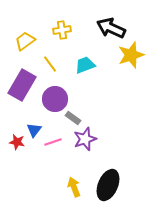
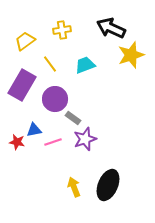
blue triangle: rotated 42 degrees clockwise
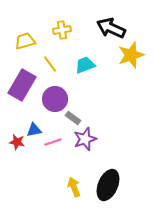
yellow trapezoid: rotated 20 degrees clockwise
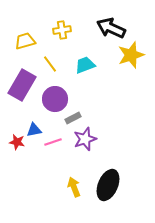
gray rectangle: rotated 63 degrees counterclockwise
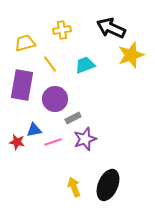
yellow trapezoid: moved 2 px down
purple rectangle: rotated 20 degrees counterclockwise
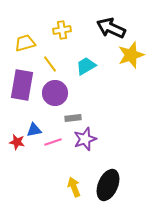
cyan trapezoid: moved 1 px right, 1 px down; rotated 10 degrees counterclockwise
purple circle: moved 6 px up
gray rectangle: rotated 21 degrees clockwise
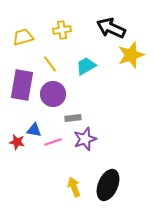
yellow trapezoid: moved 2 px left, 6 px up
purple circle: moved 2 px left, 1 px down
blue triangle: rotated 21 degrees clockwise
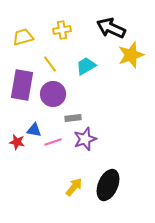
yellow arrow: rotated 60 degrees clockwise
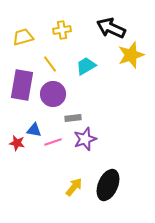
red star: moved 1 px down
